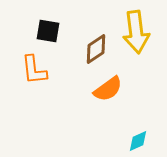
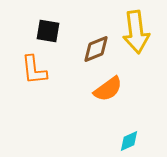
brown diamond: rotated 12 degrees clockwise
cyan diamond: moved 9 px left
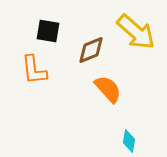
yellow arrow: rotated 42 degrees counterclockwise
brown diamond: moved 5 px left, 1 px down
orange semicircle: rotated 96 degrees counterclockwise
cyan diamond: rotated 55 degrees counterclockwise
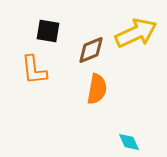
yellow arrow: moved 1 px down; rotated 66 degrees counterclockwise
orange semicircle: moved 11 px left; rotated 52 degrees clockwise
cyan diamond: moved 1 px down; rotated 35 degrees counterclockwise
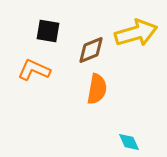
yellow arrow: rotated 9 degrees clockwise
orange L-shape: rotated 120 degrees clockwise
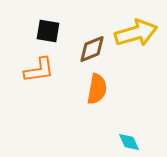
brown diamond: moved 1 px right, 1 px up
orange L-shape: moved 5 px right; rotated 148 degrees clockwise
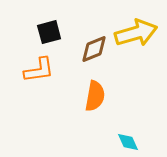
black square: moved 1 px right, 1 px down; rotated 25 degrees counterclockwise
brown diamond: moved 2 px right
orange semicircle: moved 2 px left, 7 px down
cyan diamond: moved 1 px left
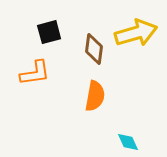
brown diamond: rotated 60 degrees counterclockwise
orange L-shape: moved 4 px left, 3 px down
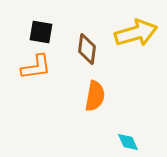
black square: moved 8 px left; rotated 25 degrees clockwise
brown diamond: moved 7 px left
orange L-shape: moved 1 px right, 6 px up
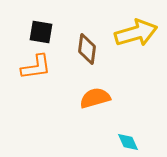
orange semicircle: moved 2 px down; rotated 116 degrees counterclockwise
